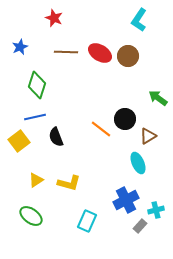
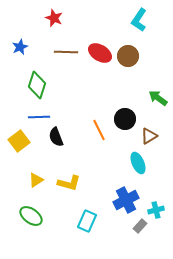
blue line: moved 4 px right; rotated 10 degrees clockwise
orange line: moved 2 px left, 1 px down; rotated 25 degrees clockwise
brown triangle: moved 1 px right
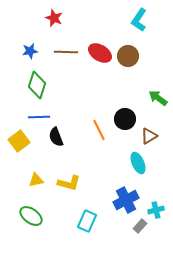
blue star: moved 10 px right, 4 px down; rotated 14 degrees clockwise
yellow triangle: rotated 21 degrees clockwise
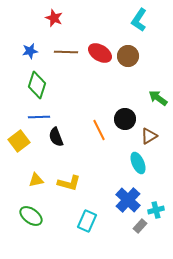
blue cross: moved 2 px right; rotated 20 degrees counterclockwise
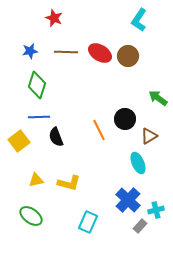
cyan rectangle: moved 1 px right, 1 px down
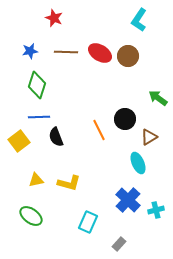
brown triangle: moved 1 px down
gray rectangle: moved 21 px left, 18 px down
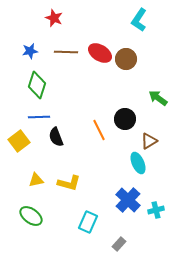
brown circle: moved 2 px left, 3 px down
brown triangle: moved 4 px down
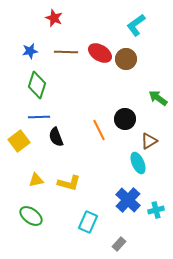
cyan L-shape: moved 3 px left, 5 px down; rotated 20 degrees clockwise
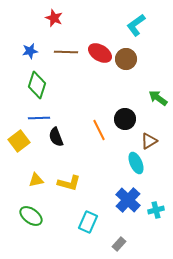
blue line: moved 1 px down
cyan ellipse: moved 2 px left
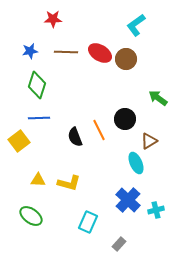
red star: moved 1 px left, 1 px down; rotated 24 degrees counterclockwise
black semicircle: moved 19 px right
yellow triangle: moved 2 px right; rotated 14 degrees clockwise
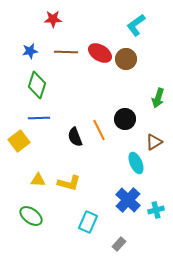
green arrow: rotated 108 degrees counterclockwise
brown triangle: moved 5 px right, 1 px down
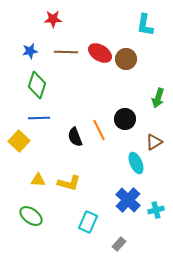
cyan L-shape: moved 9 px right; rotated 45 degrees counterclockwise
yellow square: rotated 10 degrees counterclockwise
